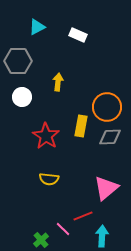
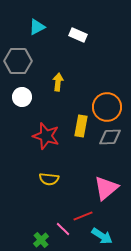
red star: rotated 16 degrees counterclockwise
cyan arrow: rotated 120 degrees clockwise
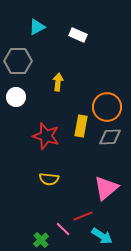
white circle: moved 6 px left
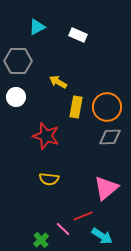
yellow arrow: rotated 66 degrees counterclockwise
yellow rectangle: moved 5 px left, 19 px up
